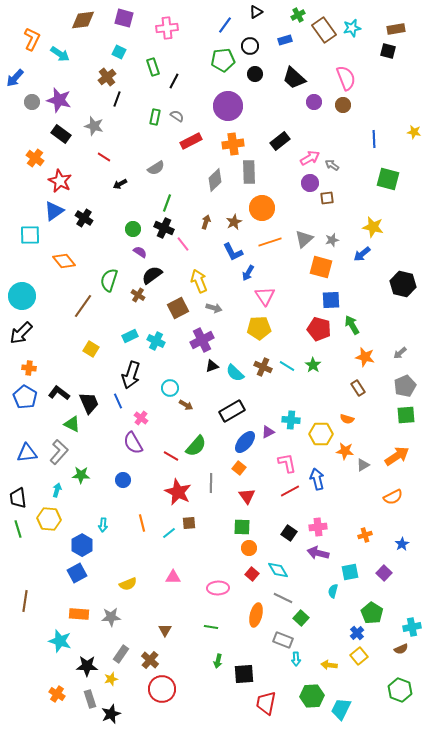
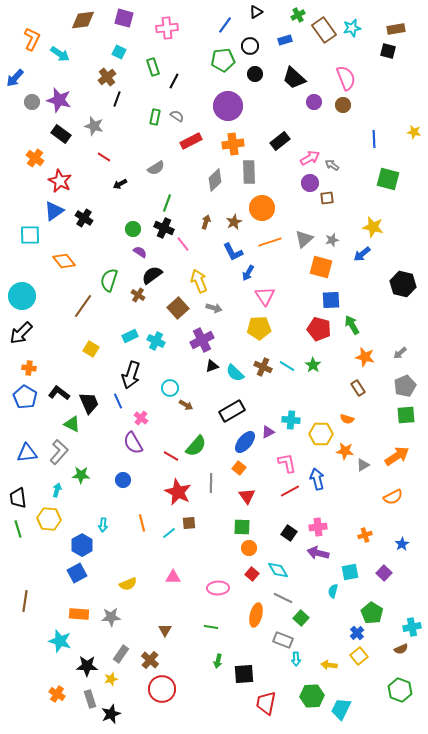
brown square at (178, 308): rotated 15 degrees counterclockwise
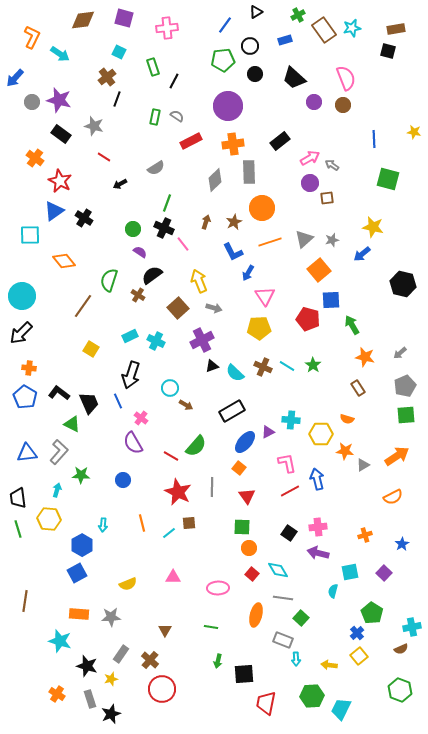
orange L-shape at (32, 39): moved 2 px up
orange square at (321, 267): moved 2 px left, 3 px down; rotated 35 degrees clockwise
red pentagon at (319, 329): moved 11 px left, 10 px up
gray line at (211, 483): moved 1 px right, 4 px down
gray line at (283, 598): rotated 18 degrees counterclockwise
black star at (87, 666): rotated 15 degrees clockwise
